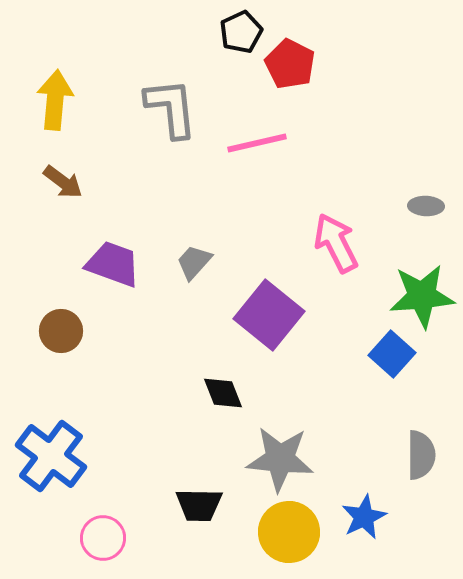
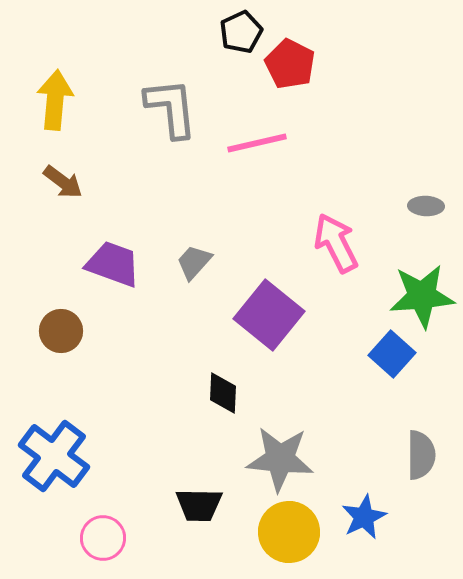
black diamond: rotated 24 degrees clockwise
blue cross: moved 3 px right
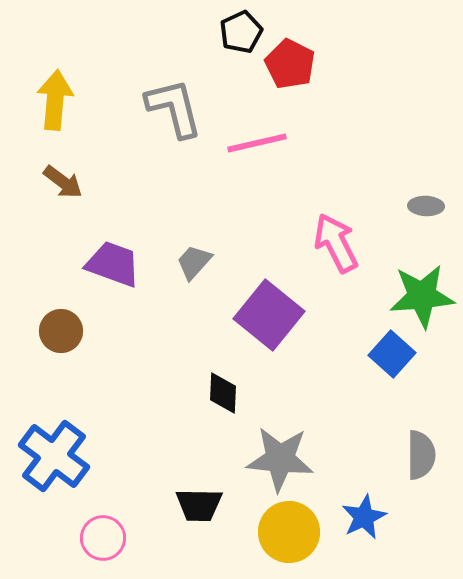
gray L-shape: moved 3 px right; rotated 8 degrees counterclockwise
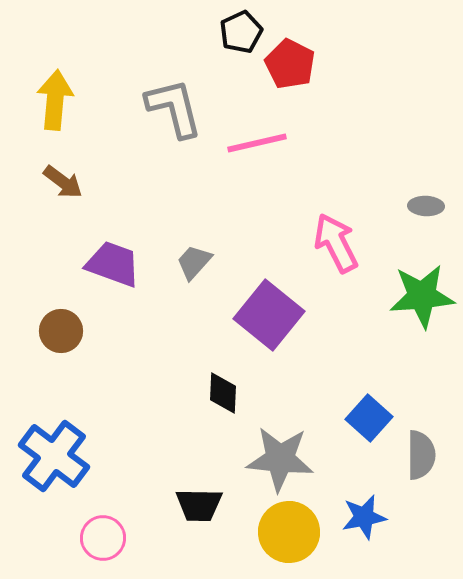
blue square: moved 23 px left, 64 px down
blue star: rotated 15 degrees clockwise
